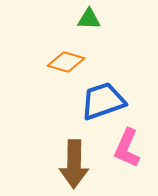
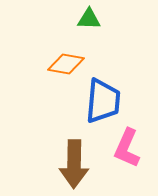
orange diamond: moved 2 px down; rotated 6 degrees counterclockwise
blue trapezoid: rotated 114 degrees clockwise
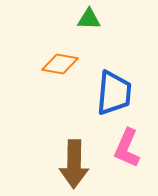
orange diamond: moved 6 px left
blue trapezoid: moved 11 px right, 8 px up
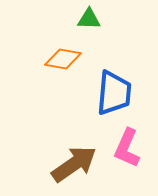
orange diamond: moved 3 px right, 5 px up
brown arrow: rotated 126 degrees counterclockwise
